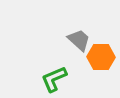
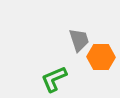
gray trapezoid: rotated 30 degrees clockwise
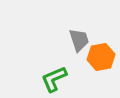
orange hexagon: rotated 12 degrees counterclockwise
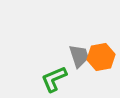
gray trapezoid: moved 16 px down
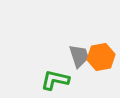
green L-shape: moved 1 px right, 1 px down; rotated 36 degrees clockwise
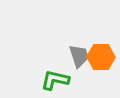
orange hexagon: rotated 12 degrees clockwise
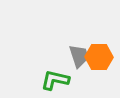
orange hexagon: moved 2 px left
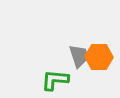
green L-shape: rotated 8 degrees counterclockwise
